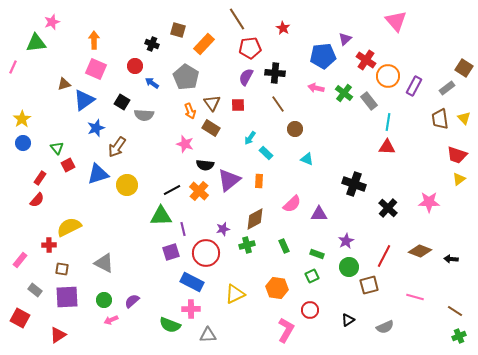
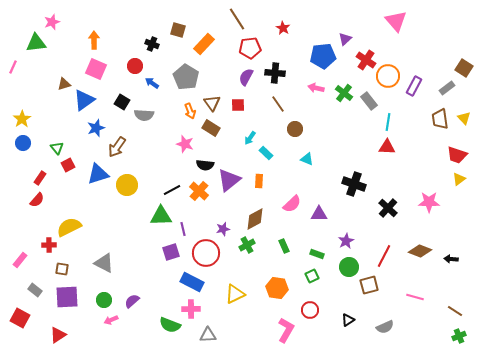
green cross at (247, 245): rotated 14 degrees counterclockwise
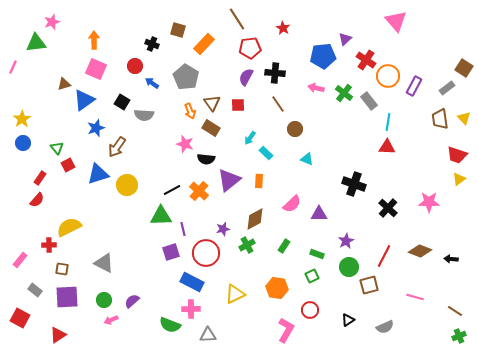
black semicircle at (205, 165): moved 1 px right, 6 px up
green rectangle at (284, 246): rotated 56 degrees clockwise
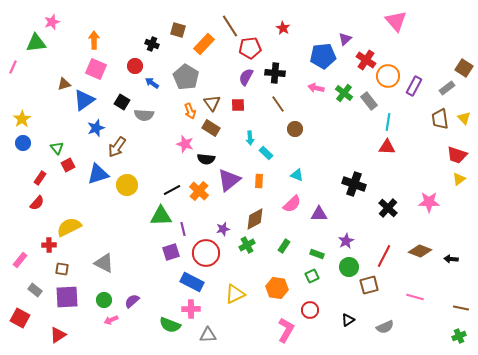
brown line at (237, 19): moved 7 px left, 7 px down
cyan arrow at (250, 138): rotated 40 degrees counterclockwise
cyan triangle at (307, 159): moved 10 px left, 16 px down
red semicircle at (37, 200): moved 3 px down
brown line at (455, 311): moved 6 px right, 3 px up; rotated 21 degrees counterclockwise
